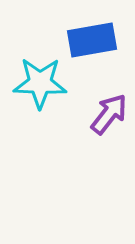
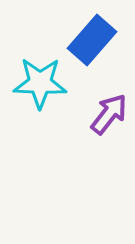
blue rectangle: rotated 39 degrees counterclockwise
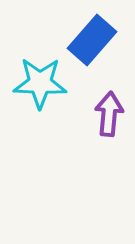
purple arrow: rotated 33 degrees counterclockwise
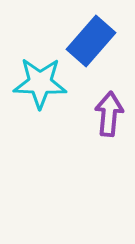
blue rectangle: moved 1 px left, 1 px down
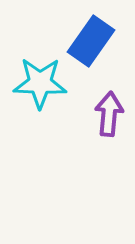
blue rectangle: rotated 6 degrees counterclockwise
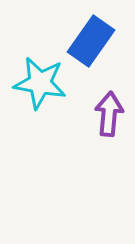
cyan star: rotated 8 degrees clockwise
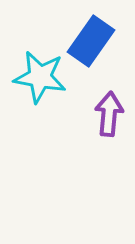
cyan star: moved 6 px up
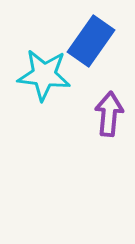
cyan star: moved 4 px right, 2 px up; rotated 4 degrees counterclockwise
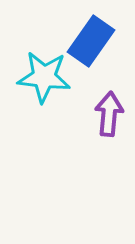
cyan star: moved 2 px down
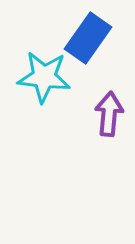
blue rectangle: moved 3 px left, 3 px up
